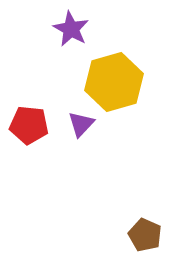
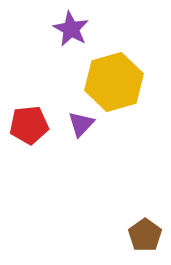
red pentagon: rotated 12 degrees counterclockwise
brown pentagon: rotated 12 degrees clockwise
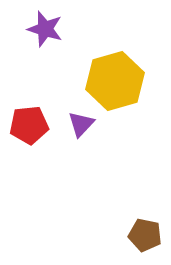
purple star: moved 26 px left; rotated 12 degrees counterclockwise
yellow hexagon: moved 1 px right, 1 px up
brown pentagon: rotated 24 degrees counterclockwise
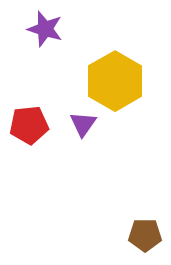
yellow hexagon: rotated 14 degrees counterclockwise
purple triangle: moved 2 px right; rotated 8 degrees counterclockwise
brown pentagon: rotated 12 degrees counterclockwise
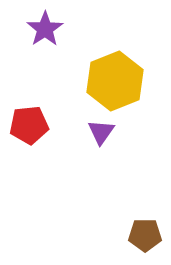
purple star: rotated 21 degrees clockwise
yellow hexagon: rotated 8 degrees clockwise
purple triangle: moved 18 px right, 8 px down
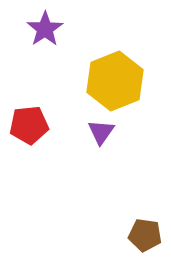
brown pentagon: rotated 8 degrees clockwise
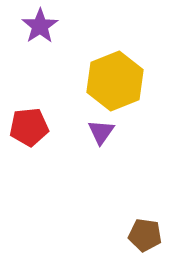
purple star: moved 5 px left, 3 px up
red pentagon: moved 2 px down
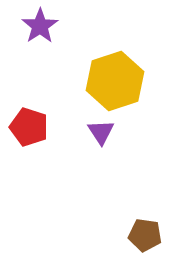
yellow hexagon: rotated 4 degrees clockwise
red pentagon: rotated 24 degrees clockwise
purple triangle: rotated 8 degrees counterclockwise
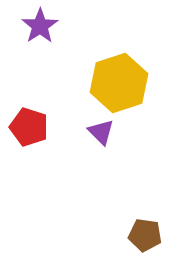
yellow hexagon: moved 4 px right, 2 px down
purple triangle: rotated 12 degrees counterclockwise
